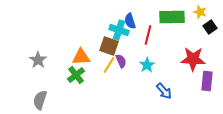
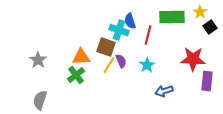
yellow star: rotated 16 degrees clockwise
brown square: moved 3 px left, 1 px down
blue arrow: rotated 114 degrees clockwise
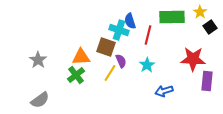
yellow line: moved 1 px right, 8 px down
gray semicircle: rotated 144 degrees counterclockwise
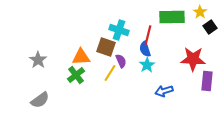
blue semicircle: moved 15 px right, 28 px down
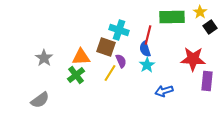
gray star: moved 6 px right, 2 px up
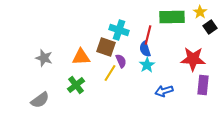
gray star: rotated 18 degrees counterclockwise
green cross: moved 10 px down
purple rectangle: moved 4 px left, 4 px down
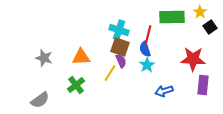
brown square: moved 14 px right
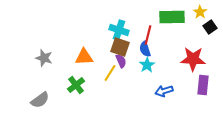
orange triangle: moved 3 px right
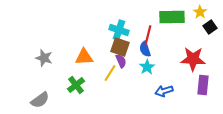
cyan star: moved 2 px down
